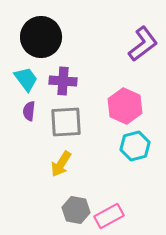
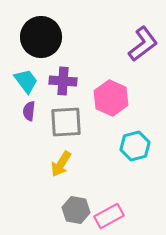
cyan trapezoid: moved 2 px down
pink hexagon: moved 14 px left, 8 px up
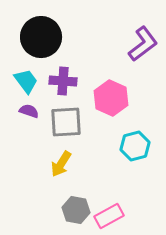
purple semicircle: rotated 102 degrees clockwise
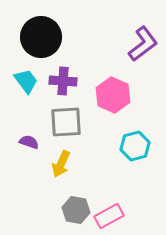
pink hexagon: moved 2 px right, 3 px up
purple semicircle: moved 31 px down
yellow arrow: rotated 8 degrees counterclockwise
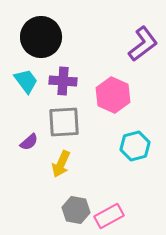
gray square: moved 2 px left
purple semicircle: rotated 120 degrees clockwise
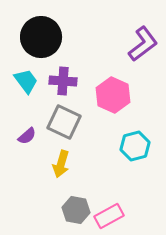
gray square: rotated 28 degrees clockwise
purple semicircle: moved 2 px left, 6 px up
yellow arrow: rotated 8 degrees counterclockwise
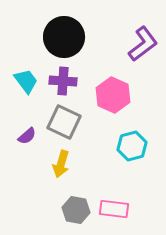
black circle: moved 23 px right
cyan hexagon: moved 3 px left
pink rectangle: moved 5 px right, 7 px up; rotated 36 degrees clockwise
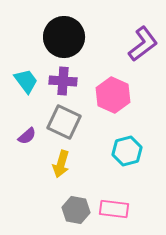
cyan hexagon: moved 5 px left, 5 px down
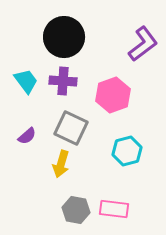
pink hexagon: rotated 16 degrees clockwise
gray square: moved 7 px right, 6 px down
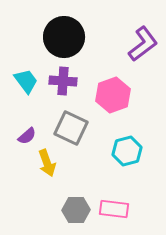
yellow arrow: moved 14 px left, 1 px up; rotated 36 degrees counterclockwise
gray hexagon: rotated 12 degrees counterclockwise
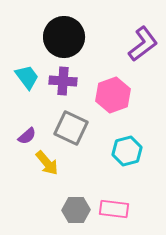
cyan trapezoid: moved 1 px right, 4 px up
yellow arrow: rotated 20 degrees counterclockwise
